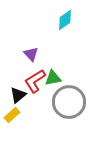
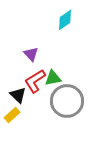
black triangle: rotated 36 degrees counterclockwise
gray circle: moved 2 px left, 1 px up
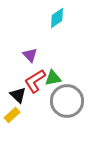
cyan diamond: moved 8 px left, 2 px up
purple triangle: moved 1 px left, 1 px down
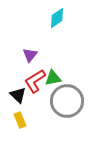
purple triangle: rotated 21 degrees clockwise
yellow rectangle: moved 8 px right, 5 px down; rotated 70 degrees counterclockwise
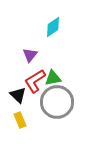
cyan diamond: moved 4 px left, 9 px down
gray circle: moved 10 px left, 1 px down
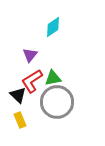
red L-shape: moved 3 px left
